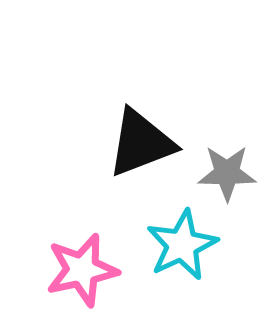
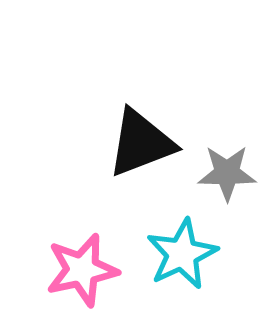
cyan star: moved 9 px down
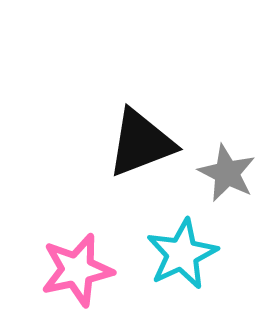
gray star: rotated 26 degrees clockwise
pink star: moved 5 px left
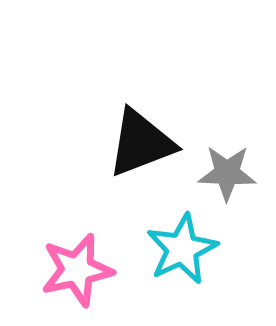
gray star: rotated 24 degrees counterclockwise
cyan star: moved 5 px up
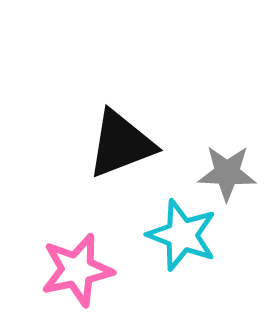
black triangle: moved 20 px left, 1 px down
cyan star: moved 14 px up; rotated 26 degrees counterclockwise
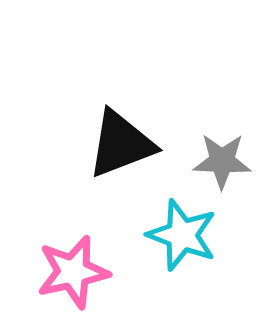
gray star: moved 5 px left, 12 px up
pink star: moved 4 px left, 2 px down
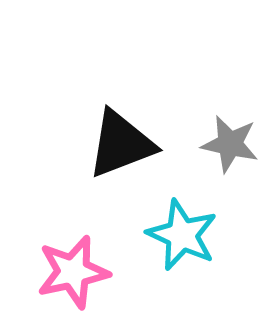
gray star: moved 8 px right, 17 px up; rotated 10 degrees clockwise
cyan star: rotated 4 degrees clockwise
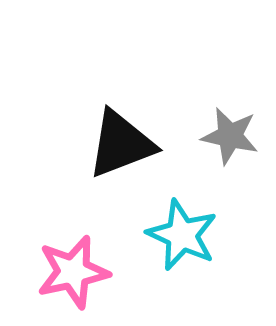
gray star: moved 8 px up
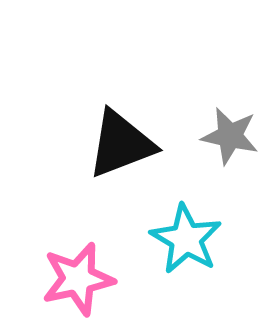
cyan star: moved 4 px right, 4 px down; rotated 6 degrees clockwise
pink star: moved 5 px right, 7 px down
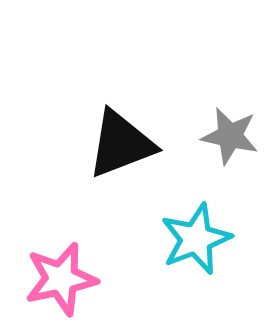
cyan star: moved 10 px right; rotated 20 degrees clockwise
pink star: moved 17 px left
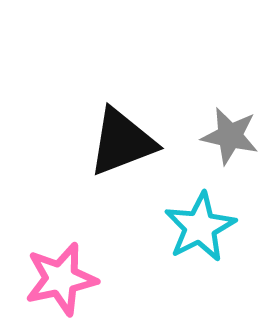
black triangle: moved 1 px right, 2 px up
cyan star: moved 4 px right, 12 px up; rotated 6 degrees counterclockwise
